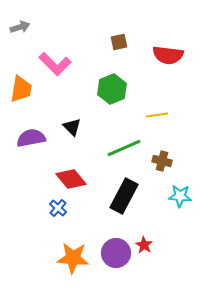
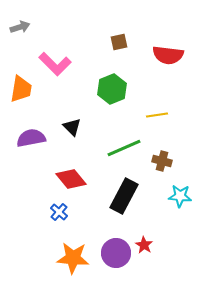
blue cross: moved 1 px right, 4 px down
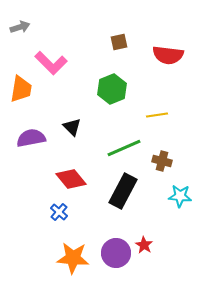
pink L-shape: moved 4 px left, 1 px up
black rectangle: moved 1 px left, 5 px up
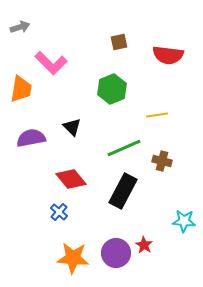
cyan star: moved 4 px right, 25 px down
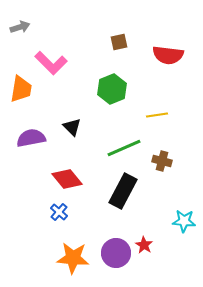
red diamond: moved 4 px left
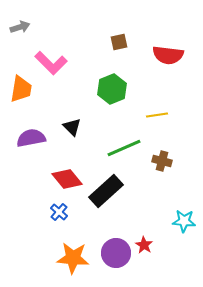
black rectangle: moved 17 px left; rotated 20 degrees clockwise
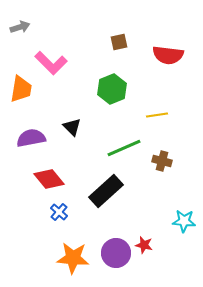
red diamond: moved 18 px left
red star: rotated 18 degrees counterclockwise
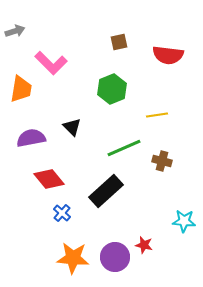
gray arrow: moved 5 px left, 4 px down
blue cross: moved 3 px right, 1 px down
purple circle: moved 1 px left, 4 px down
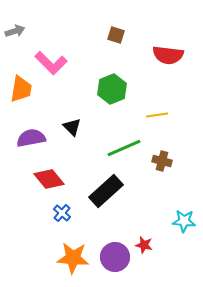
brown square: moved 3 px left, 7 px up; rotated 30 degrees clockwise
